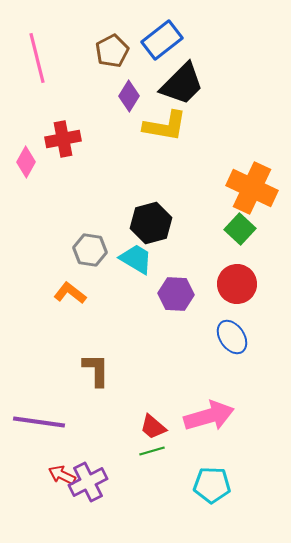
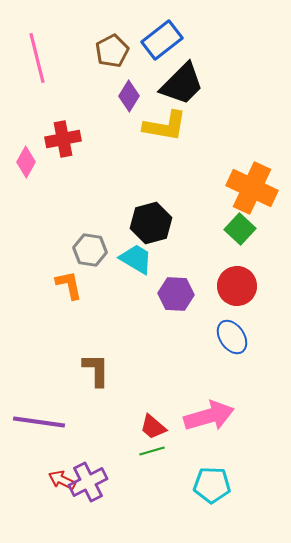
red circle: moved 2 px down
orange L-shape: moved 1 px left, 8 px up; rotated 40 degrees clockwise
red arrow: moved 5 px down
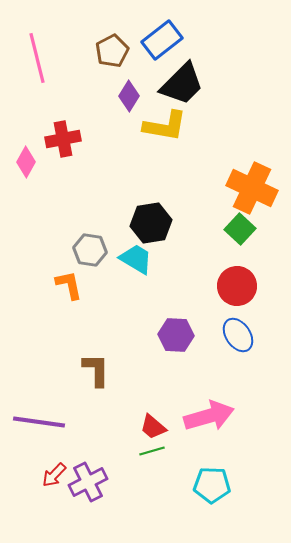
black hexagon: rotated 6 degrees clockwise
purple hexagon: moved 41 px down
blue ellipse: moved 6 px right, 2 px up
red arrow: moved 8 px left, 5 px up; rotated 72 degrees counterclockwise
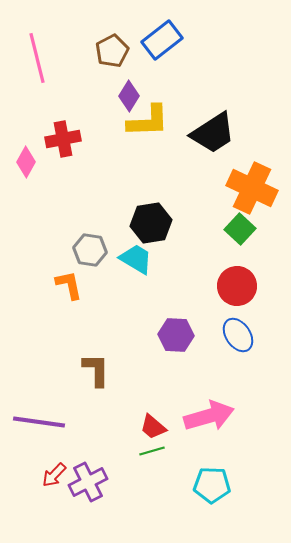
black trapezoid: moved 31 px right, 49 px down; rotated 12 degrees clockwise
yellow L-shape: moved 17 px left, 5 px up; rotated 12 degrees counterclockwise
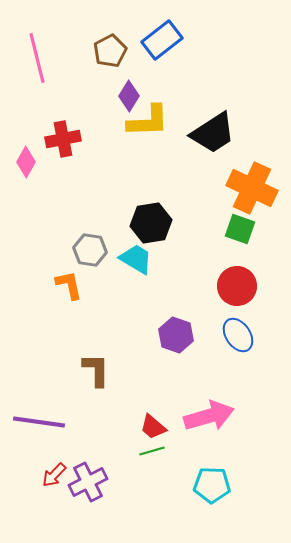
brown pentagon: moved 2 px left
green square: rotated 24 degrees counterclockwise
purple hexagon: rotated 16 degrees clockwise
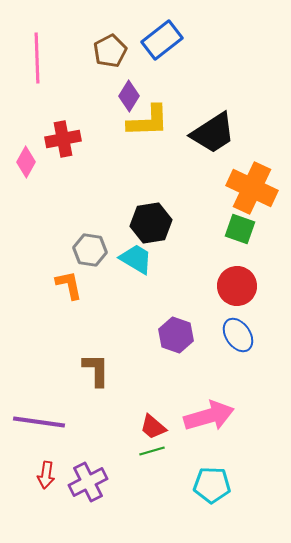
pink line: rotated 12 degrees clockwise
red arrow: moved 8 px left; rotated 36 degrees counterclockwise
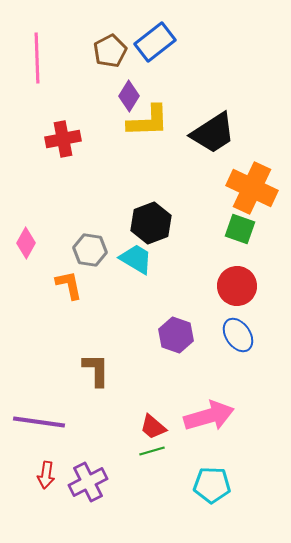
blue rectangle: moved 7 px left, 2 px down
pink diamond: moved 81 px down
black hexagon: rotated 12 degrees counterclockwise
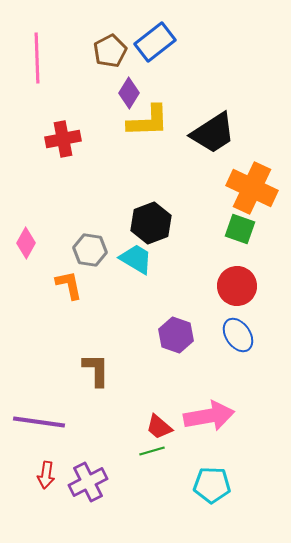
purple diamond: moved 3 px up
pink arrow: rotated 6 degrees clockwise
red trapezoid: moved 6 px right
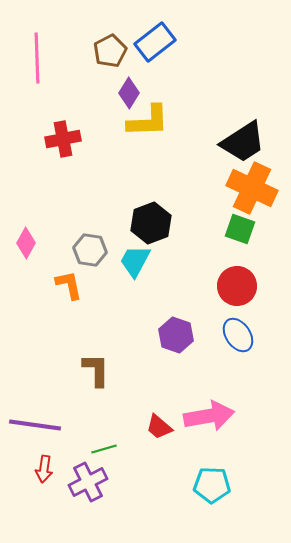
black trapezoid: moved 30 px right, 9 px down
cyan trapezoid: moved 1 px left, 2 px down; rotated 93 degrees counterclockwise
purple line: moved 4 px left, 3 px down
green line: moved 48 px left, 2 px up
red arrow: moved 2 px left, 6 px up
